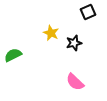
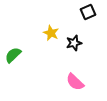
green semicircle: rotated 18 degrees counterclockwise
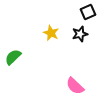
black star: moved 6 px right, 9 px up
green semicircle: moved 2 px down
pink semicircle: moved 4 px down
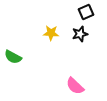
black square: moved 2 px left
yellow star: rotated 21 degrees counterclockwise
green semicircle: rotated 108 degrees counterclockwise
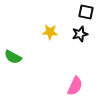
black square: rotated 35 degrees clockwise
yellow star: moved 1 px left, 1 px up
pink semicircle: rotated 108 degrees counterclockwise
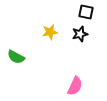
yellow star: rotated 14 degrees counterclockwise
green semicircle: moved 3 px right
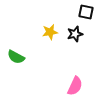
black star: moved 5 px left
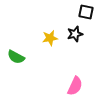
yellow star: moved 6 px down
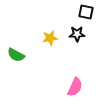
black star: moved 2 px right; rotated 14 degrees clockwise
green semicircle: moved 2 px up
pink semicircle: moved 1 px down
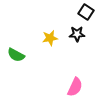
black square: rotated 21 degrees clockwise
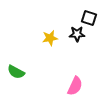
black square: moved 3 px right, 6 px down; rotated 14 degrees counterclockwise
green semicircle: moved 17 px down
pink semicircle: moved 1 px up
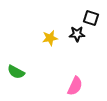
black square: moved 2 px right
